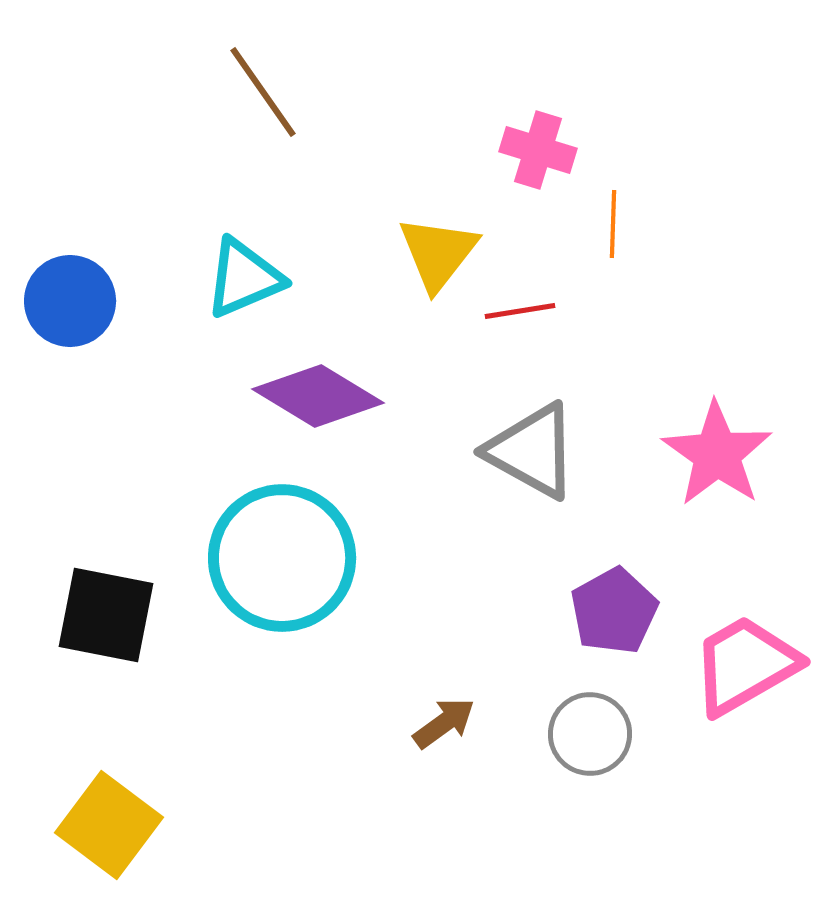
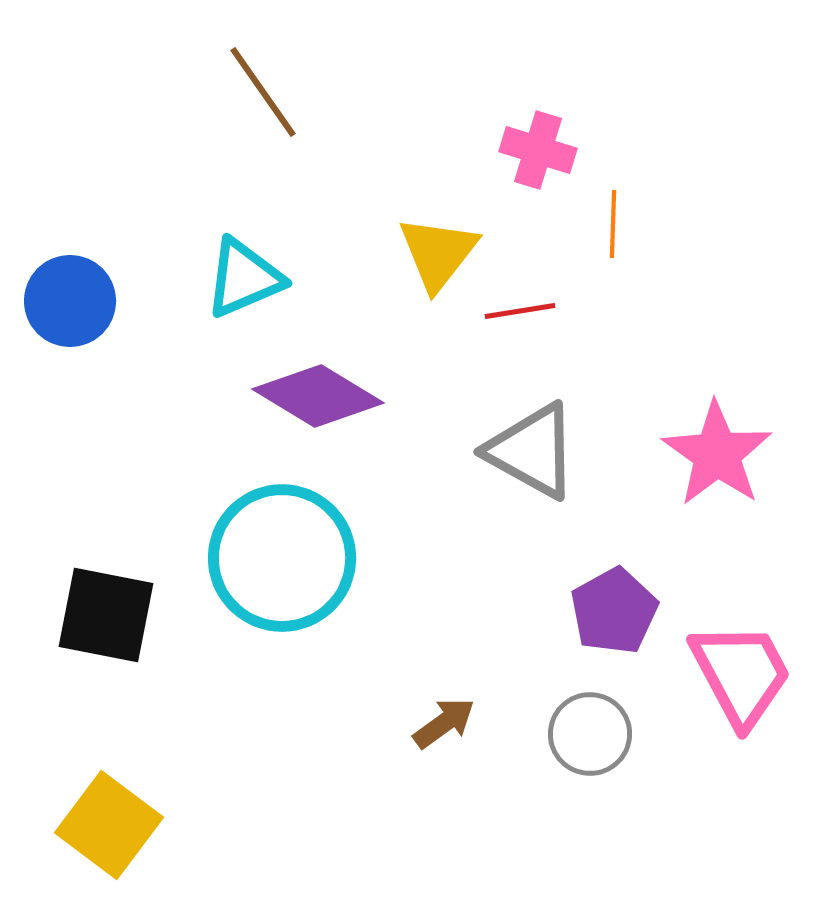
pink trapezoid: moved 4 px left, 9 px down; rotated 92 degrees clockwise
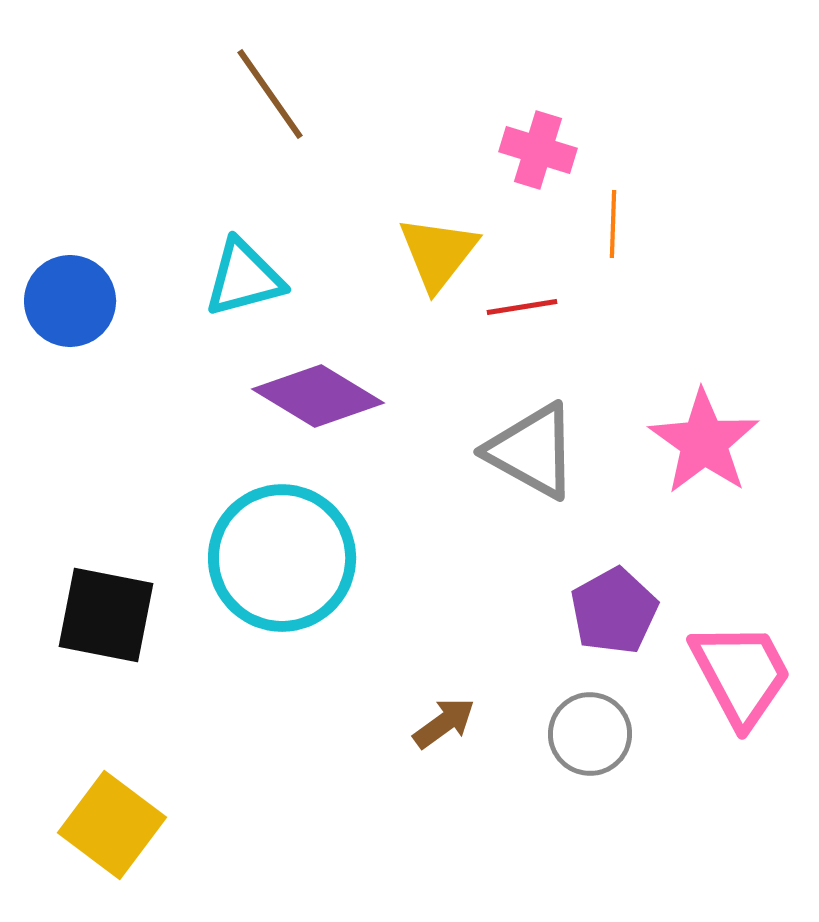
brown line: moved 7 px right, 2 px down
cyan triangle: rotated 8 degrees clockwise
red line: moved 2 px right, 4 px up
pink star: moved 13 px left, 12 px up
yellow square: moved 3 px right
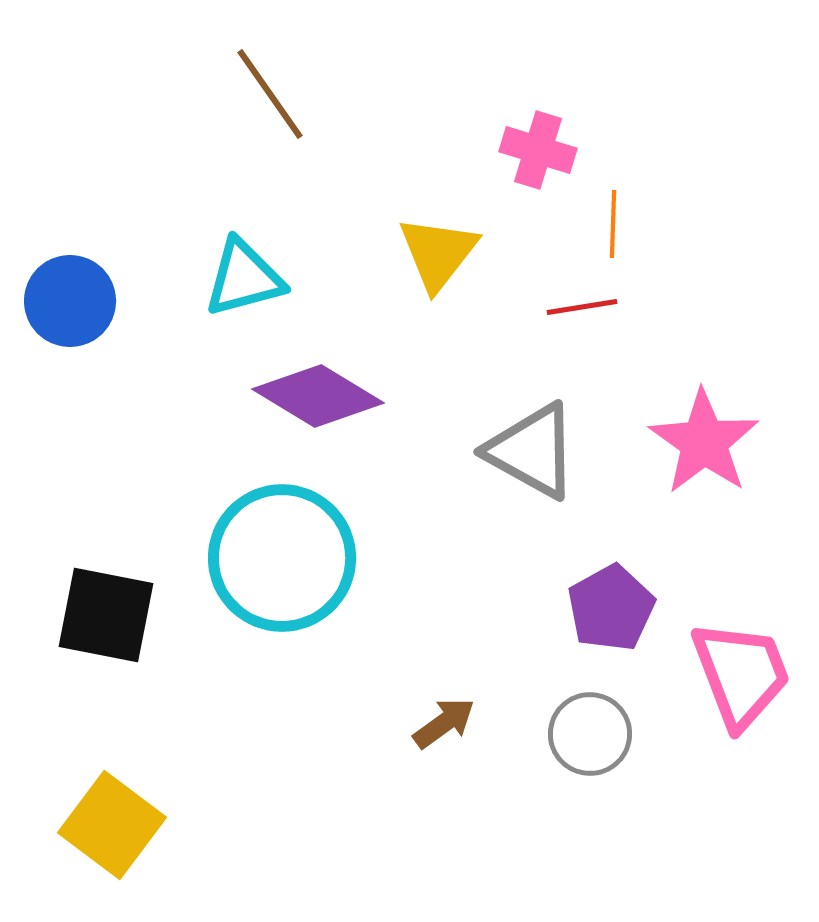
red line: moved 60 px right
purple pentagon: moved 3 px left, 3 px up
pink trapezoid: rotated 7 degrees clockwise
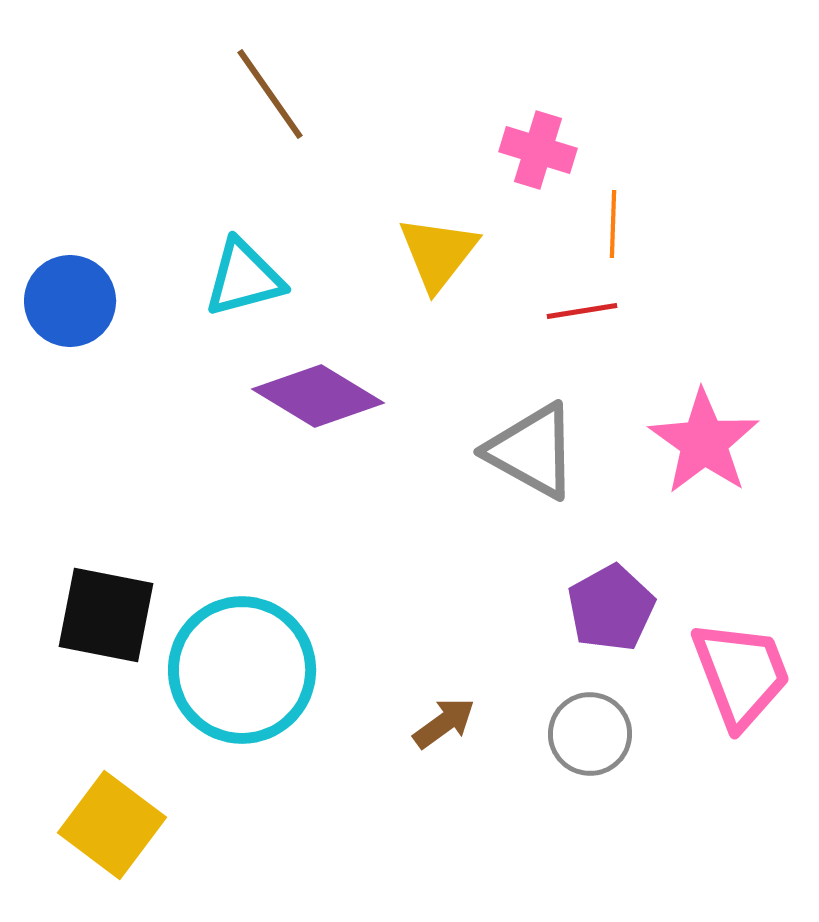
red line: moved 4 px down
cyan circle: moved 40 px left, 112 px down
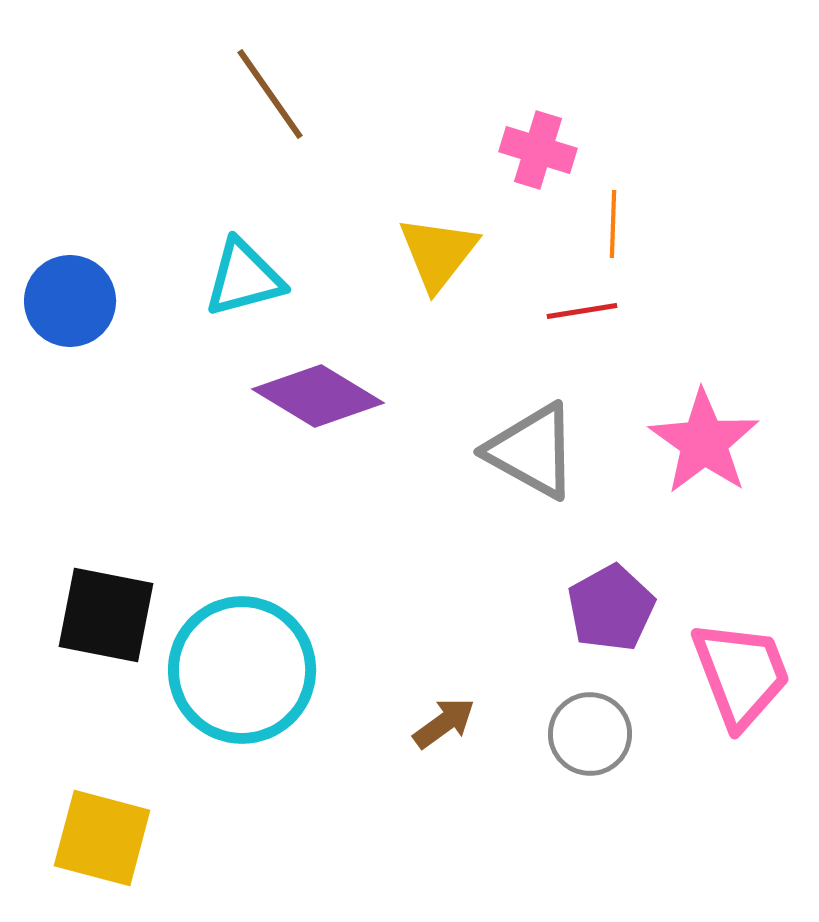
yellow square: moved 10 px left, 13 px down; rotated 22 degrees counterclockwise
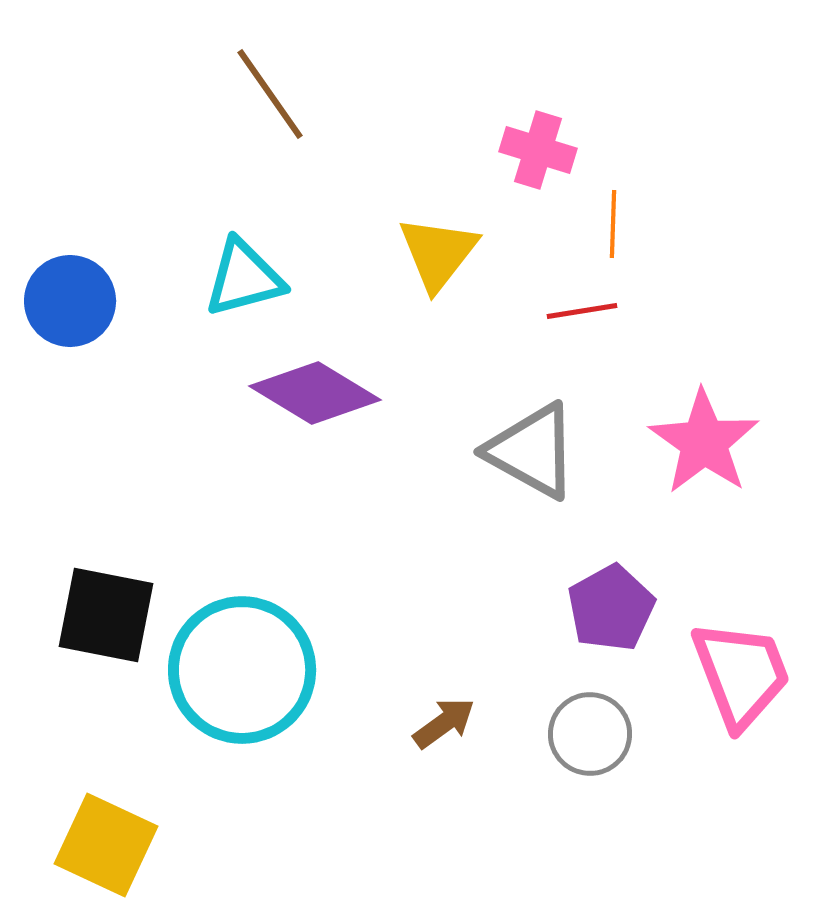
purple diamond: moved 3 px left, 3 px up
yellow square: moved 4 px right, 7 px down; rotated 10 degrees clockwise
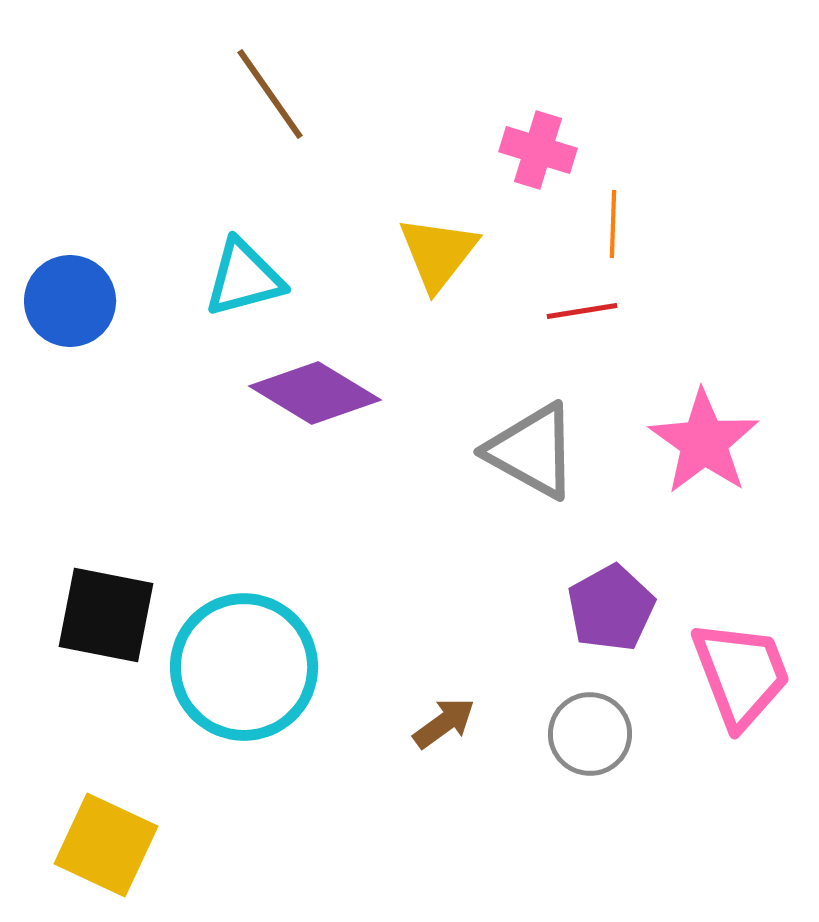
cyan circle: moved 2 px right, 3 px up
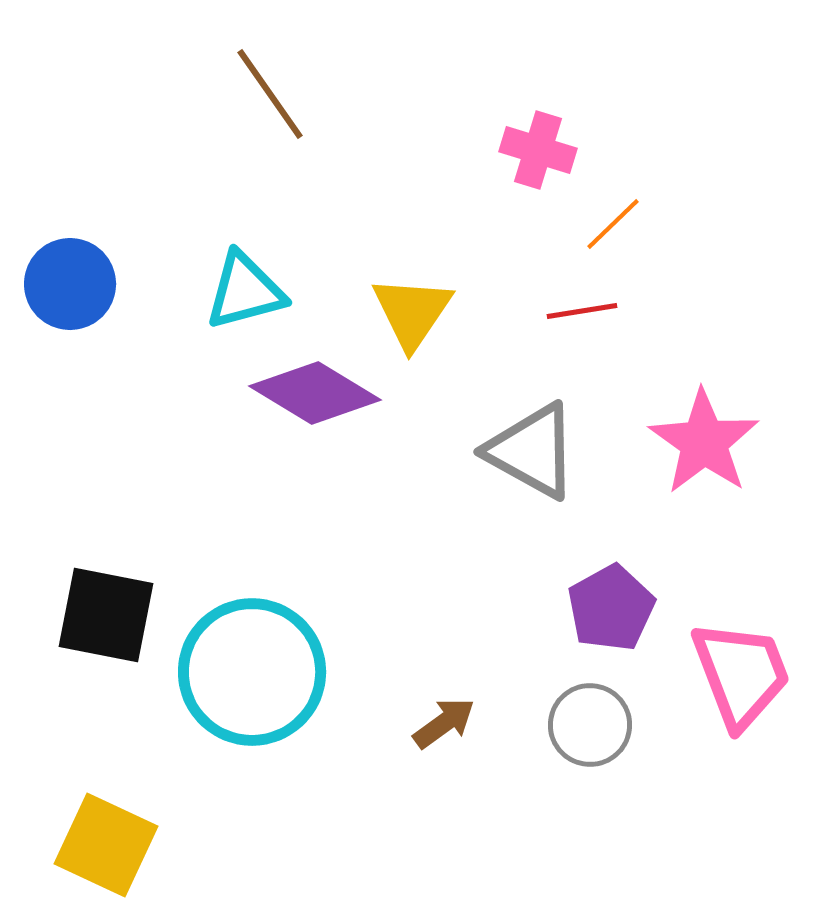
orange line: rotated 44 degrees clockwise
yellow triangle: moved 26 px left, 59 px down; rotated 4 degrees counterclockwise
cyan triangle: moved 1 px right, 13 px down
blue circle: moved 17 px up
cyan circle: moved 8 px right, 5 px down
gray circle: moved 9 px up
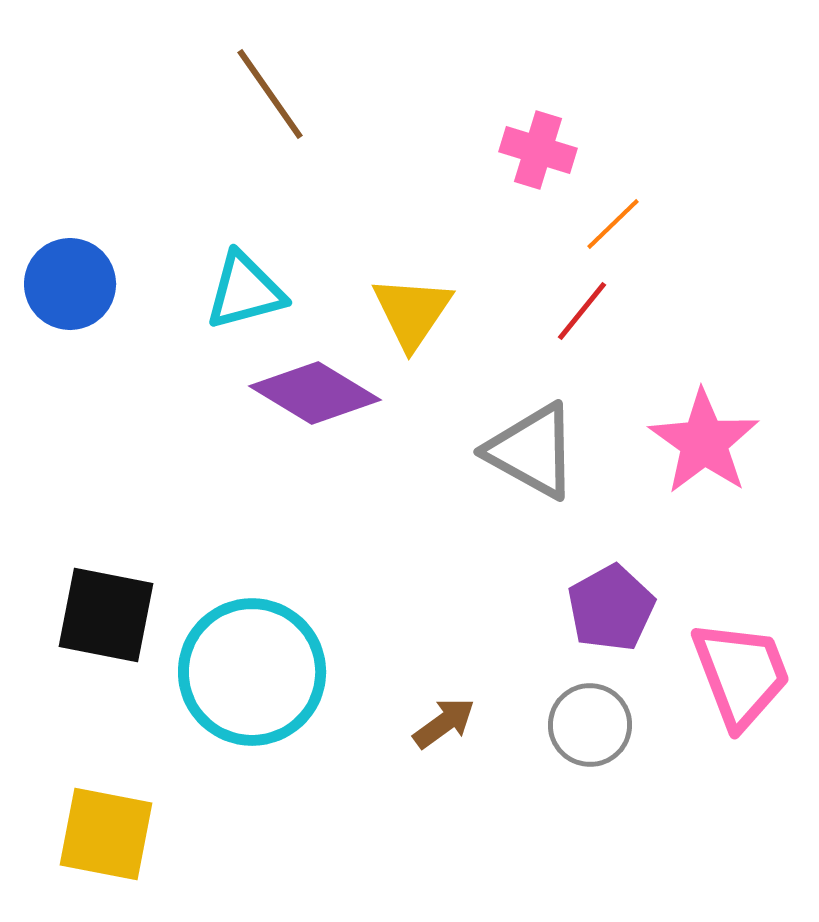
red line: rotated 42 degrees counterclockwise
yellow square: moved 11 px up; rotated 14 degrees counterclockwise
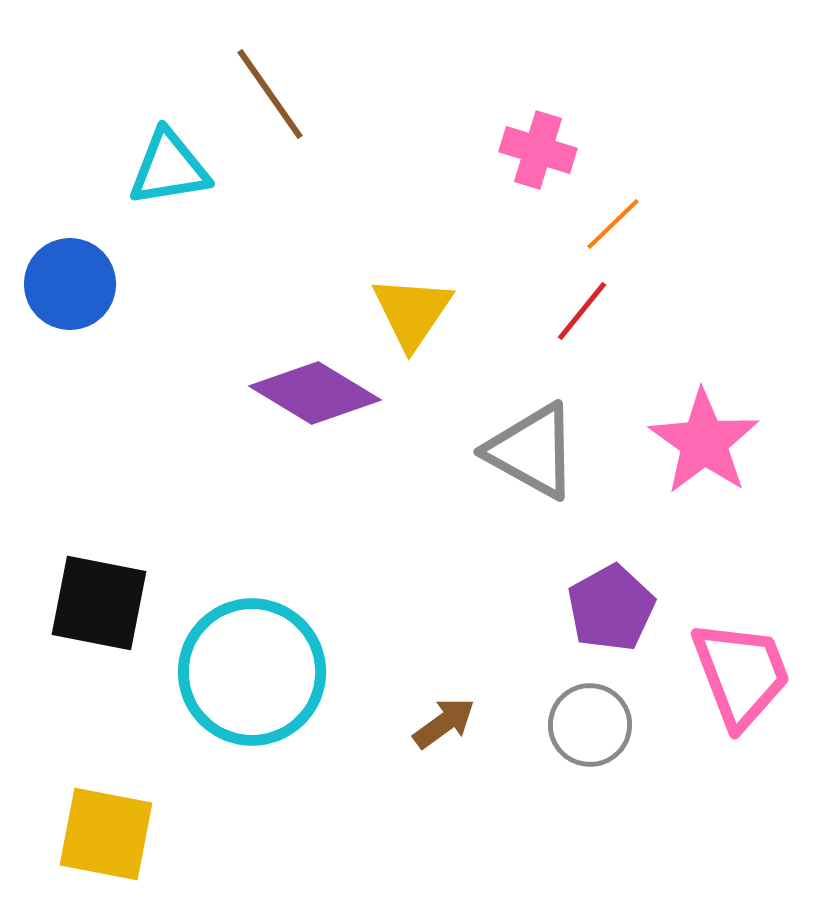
cyan triangle: moved 76 px left, 123 px up; rotated 6 degrees clockwise
black square: moved 7 px left, 12 px up
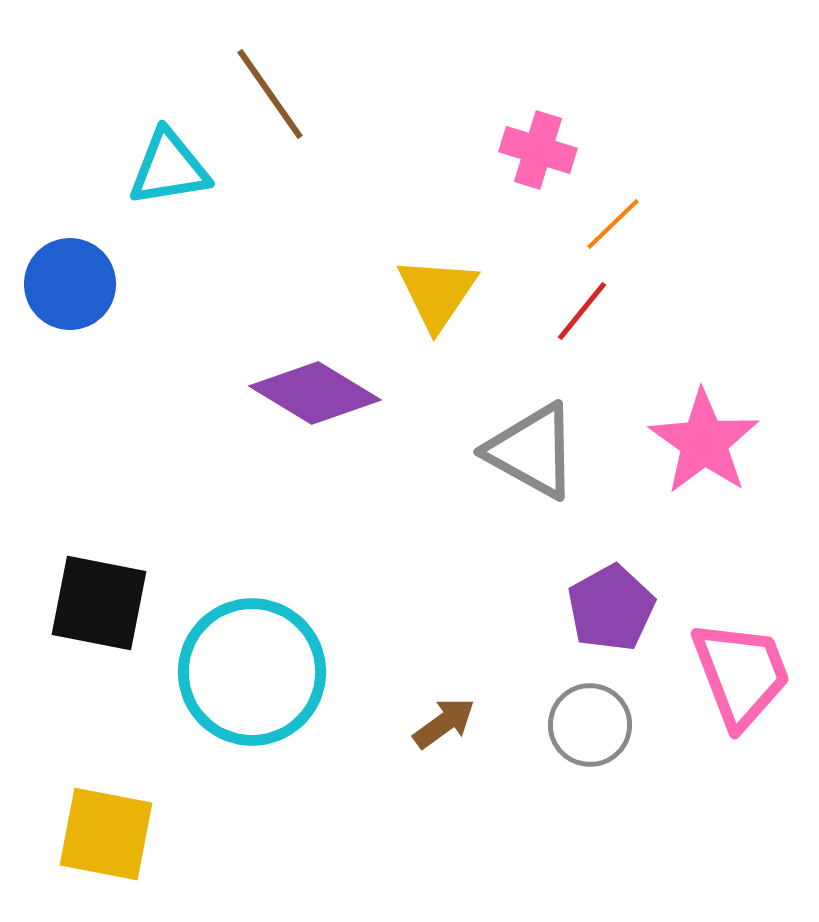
yellow triangle: moved 25 px right, 19 px up
